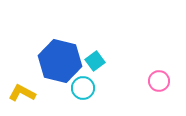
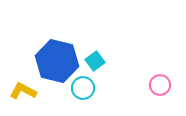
blue hexagon: moved 3 px left
pink circle: moved 1 px right, 4 px down
yellow L-shape: moved 1 px right, 2 px up
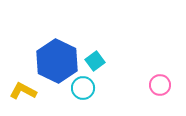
blue hexagon: rotated 12 degrees clockwise
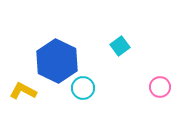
cyan square: moved 25 px right, 15 px up
pink circle: moved 2 px down
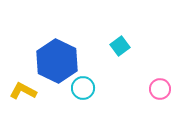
pink circle: moved 2 px down
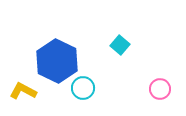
cyan square: moved 1 px up; rotated 12 degrees counterclockwise
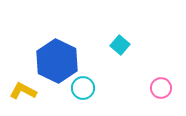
pink circle: moved 1 px right, 1 px up
